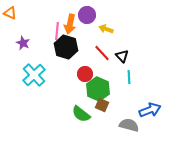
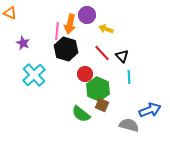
black hexagon: moved 2 px down
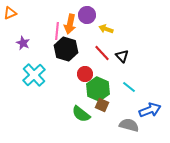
orange triangle: rotated 48 degrees counterclockwise
cyan line: moved 10 px down; rotated 48 degrees counterclockwise
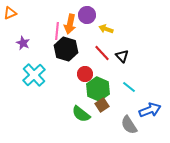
brown square: rotated 32 degrees clockwise
gray semicircle: rotated 138 degrees counterclockwise
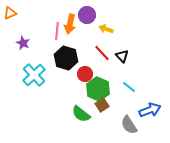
black hexagon: moved 9 px down
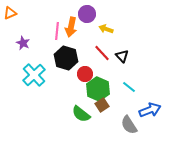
purple circle: moved 1 px up
orange arrow: moved 1 px right, 3 px down
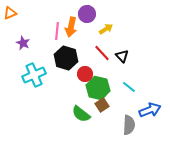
yellow arrow: rotated 128 degrees clockwise
cyan cross: rotated 20 degrees clockwise
green hexagon: moved 1 px up; rotated 10 degrees counterclockwise
gray semicircle: rotated 144 degrees counterclockwise
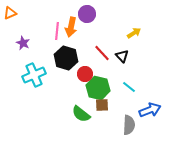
yellow arrow: moved 28 px right, 4 px down
brown square: rotated 32 degrees clockwise
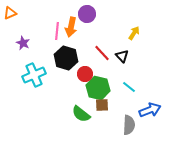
yellow arrow: rotated 24 degrees counterclockwise
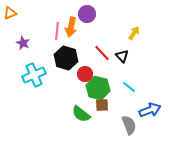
gray semicircle: rotated 24 degrees counterclockwise
